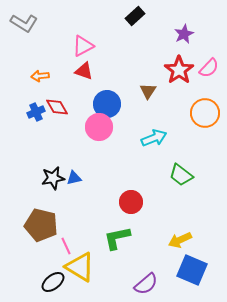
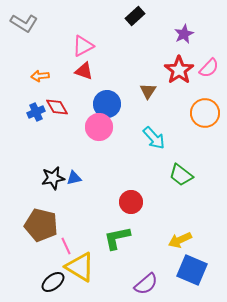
cyan arrow: rotated 70 degrees clockwise
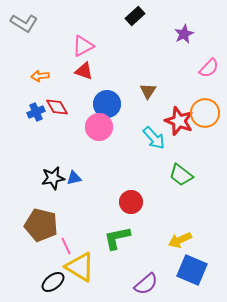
red star: moved 51 px down; rotated 16 degrees counterclockwise
